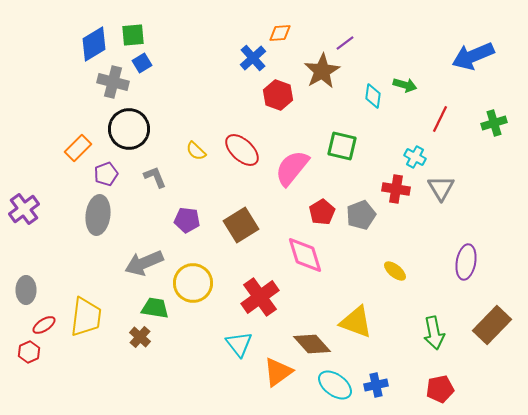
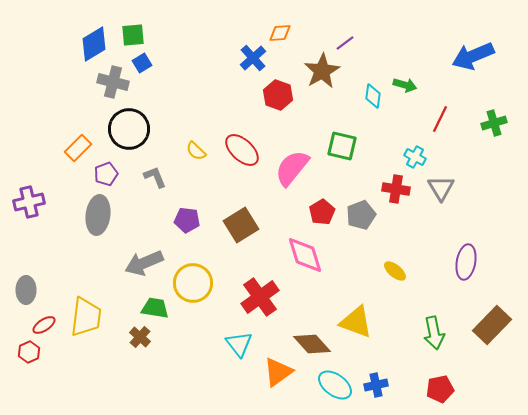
purple cross at (24, 209): moved 5 px right, 7 px up; rotated 24 degrees clockwise
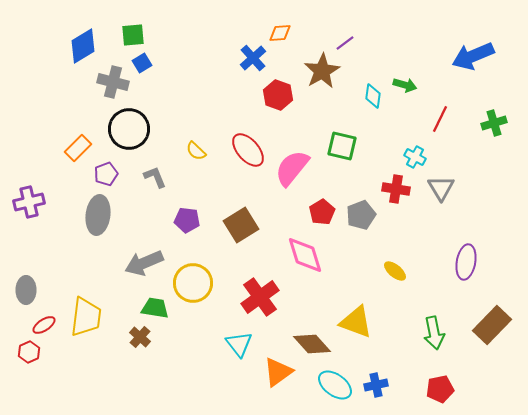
blue diamond at (94, 44): moved 11 px left, 2 px down
red ellipse at (242, 150): moved 6 px right; rotated 6 degrees clockwise
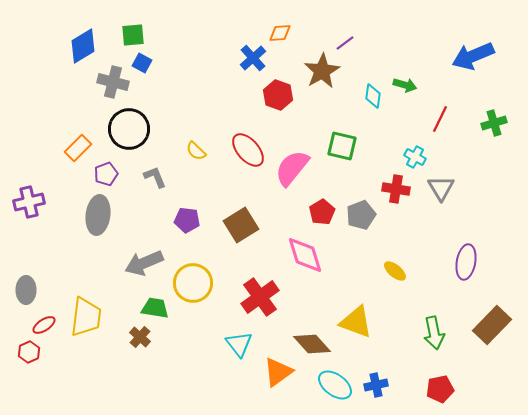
blue square at (142, 63): rotated 30 degrees counterclockwise
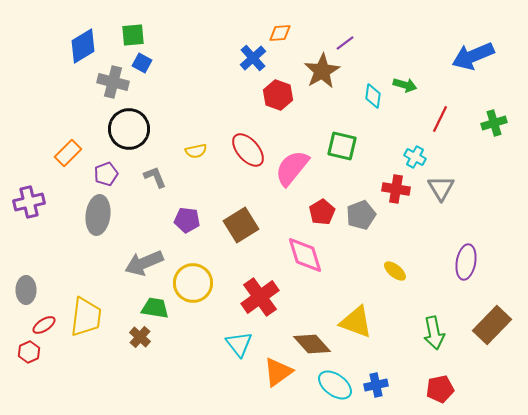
orange rectangle at (78, 148): moved 10 px left, 5 px down
yellow semicircle at (196, 151): rotated 55 degrees counterclockwise
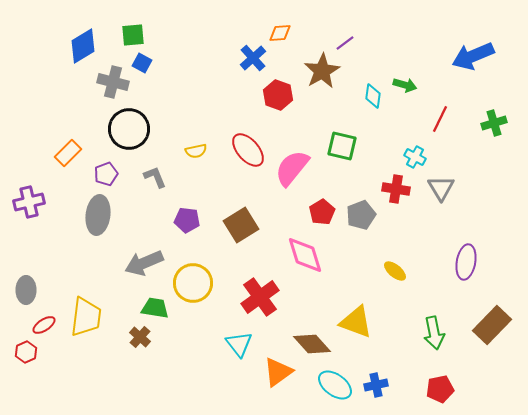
red hexagon at (29, 352): moved 3 px left
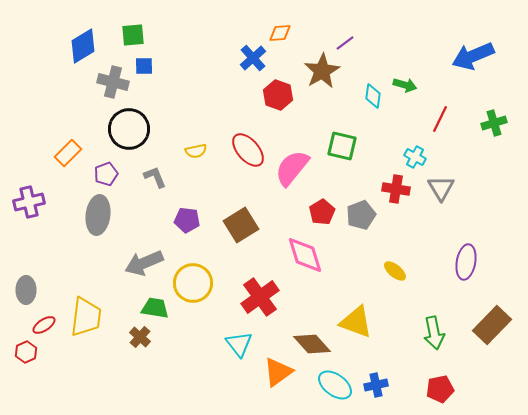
blue square at (142, 63): moved 2 px right, 3 px down; rotated 30 degrees counterclockwise
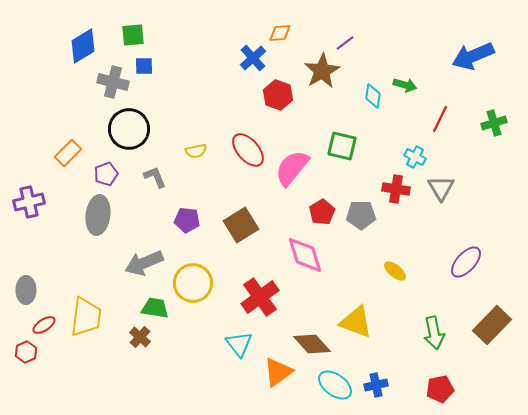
gray pentagon at (361, 215): rotated 20 degrees clockwise
purple ellipse at (466, 262): rotated 32 degrees clockwise
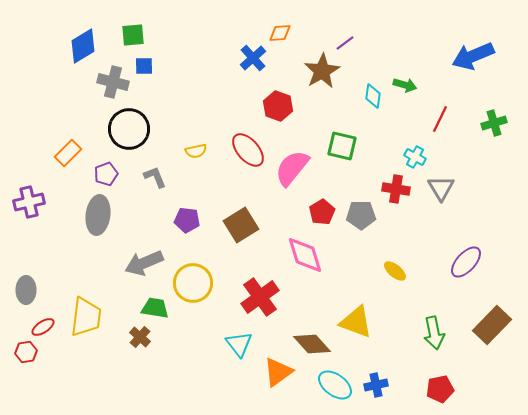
red hexagon at (278, 95): moved 11 px down
red ellipse at (44, 325): moved 1 px left, 2 px down
red hexagon at (26, 352): rotated 15 degrees clockwise
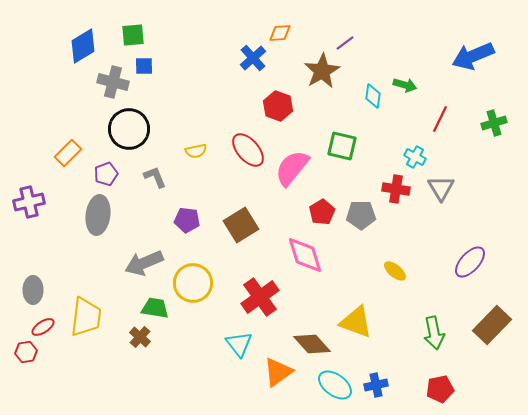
purple ellipse at (466, 262): moved 4 px right
gray ellipse at (26, 290): moved 7 px right
